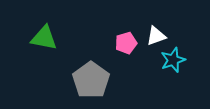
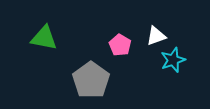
pink pentagon: moved 6 px left, 2 px down; rotated 25 degrees counterclockwise
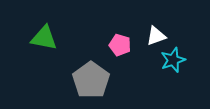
pink pentagon: rotated 15 degrees counterclockwise
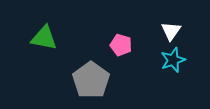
white triangle: moved 15 px right, 5 px up; rotated 35 degrees counterclockwise
pink pentagon: moved 1 px right
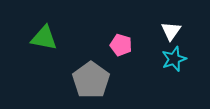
cyan star: moved 1 px right, 1 px up
